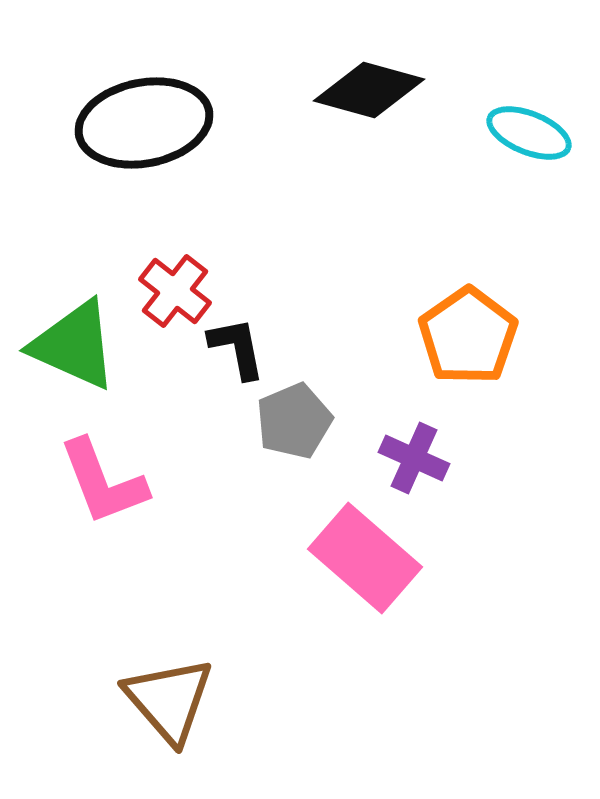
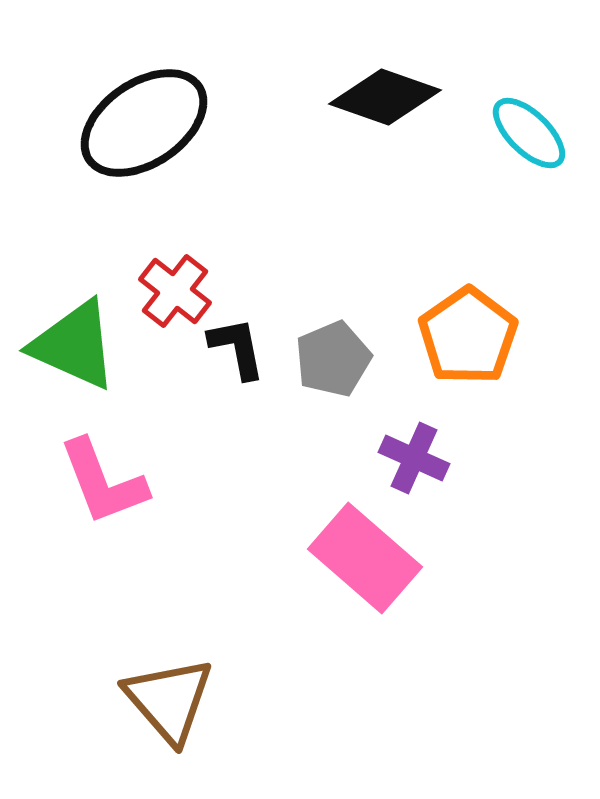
black diamond: moved 16 px right, 7 px down; rotated 4 degrees clockwise
black ellipse: rotated 23 degrees counterclockwise
cyan ellipse: rotated 22 degrees clockwise
gray pentagon: moved 39 px right, 62 px up
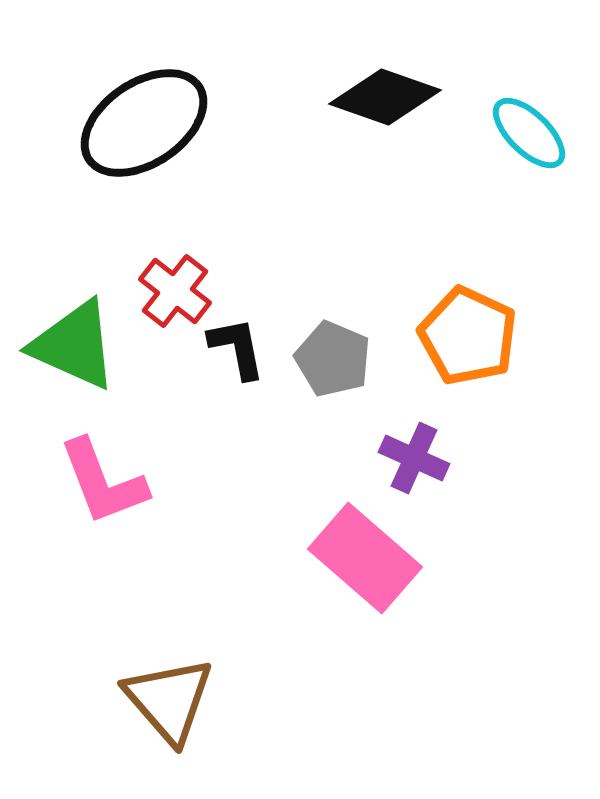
orange pentagon: rotated 12 degrees counterclockwise
gray pentagon: rotated 26 degrees counterclockwise
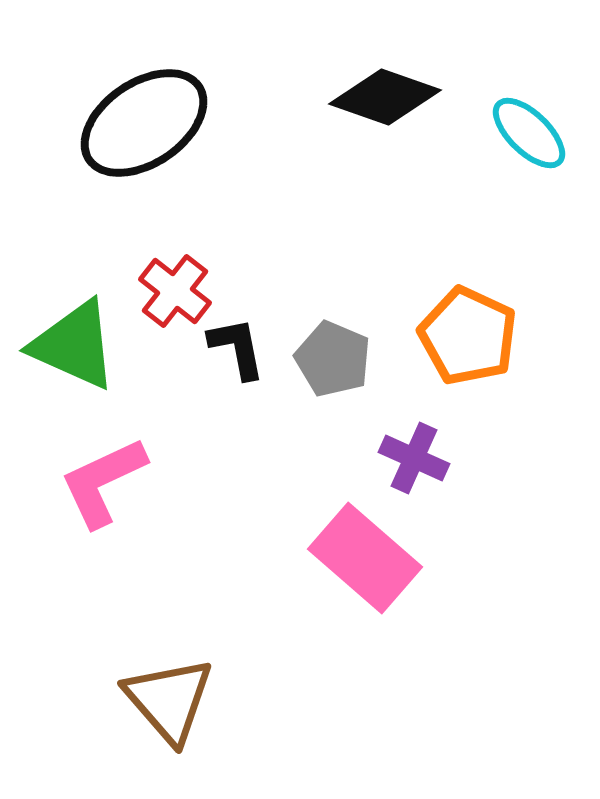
pink L-shape: rotated 86 degrees clockwise
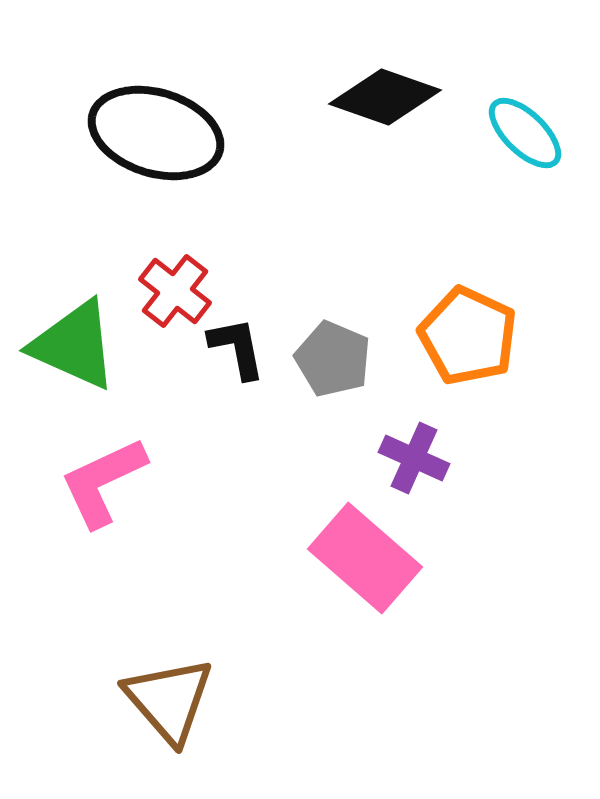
black ellipse: moved 12 px right, 10 px down; rotated 51 degrees clockwise
cyan ellipse: moved 4 px left
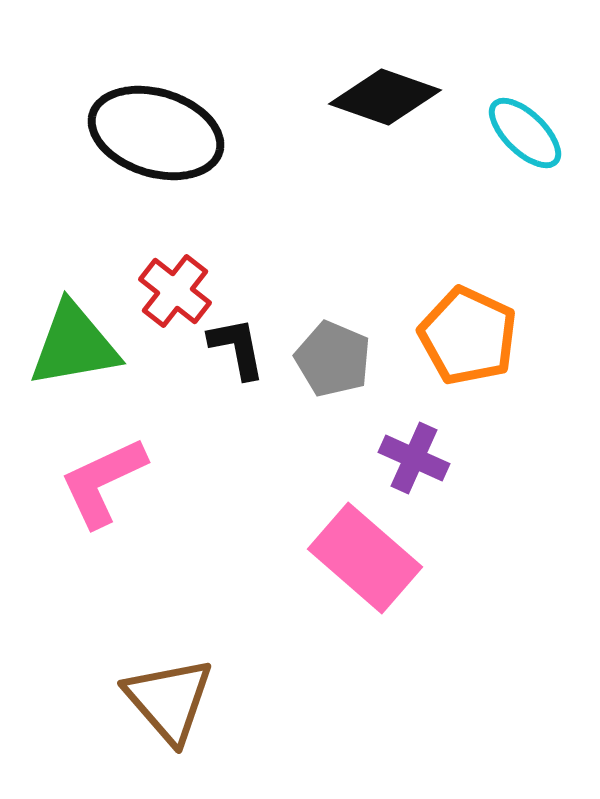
green triangle: rotated 34 degrees counterclockwise
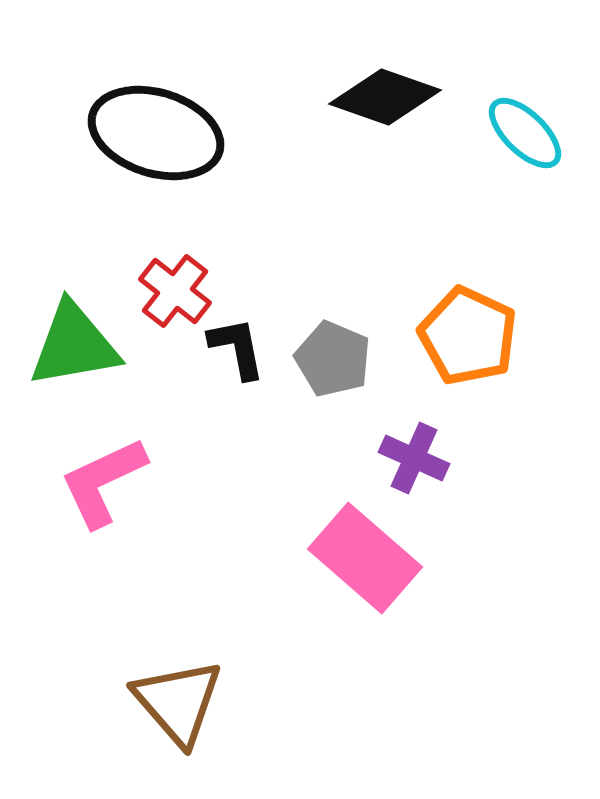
brown triangle: moved 9 px right, 2 px down
